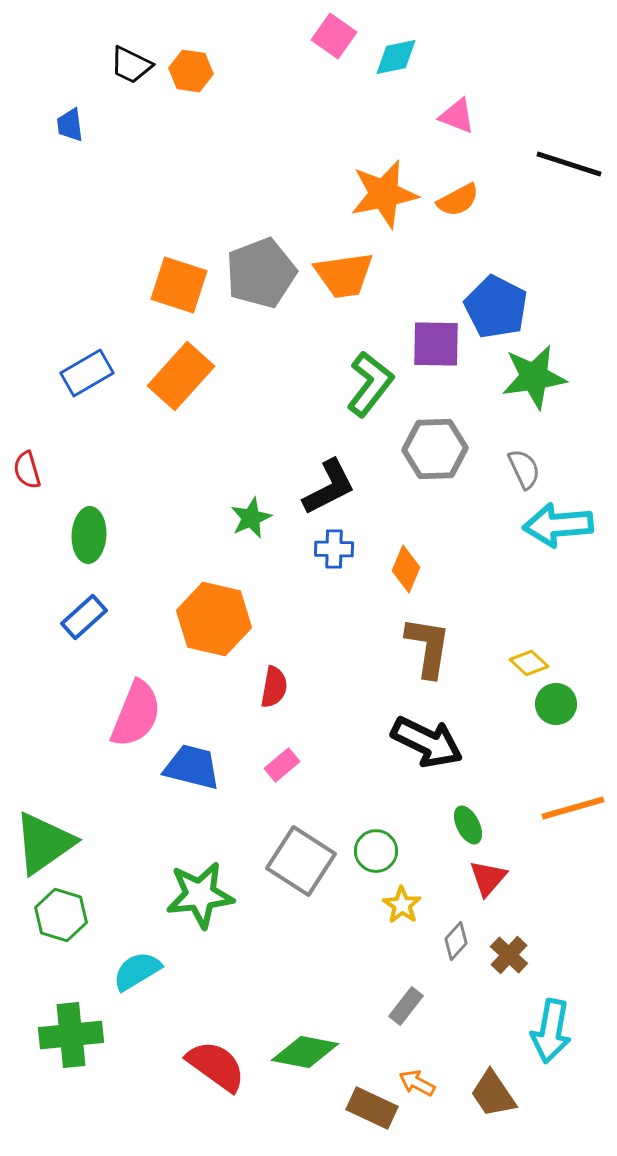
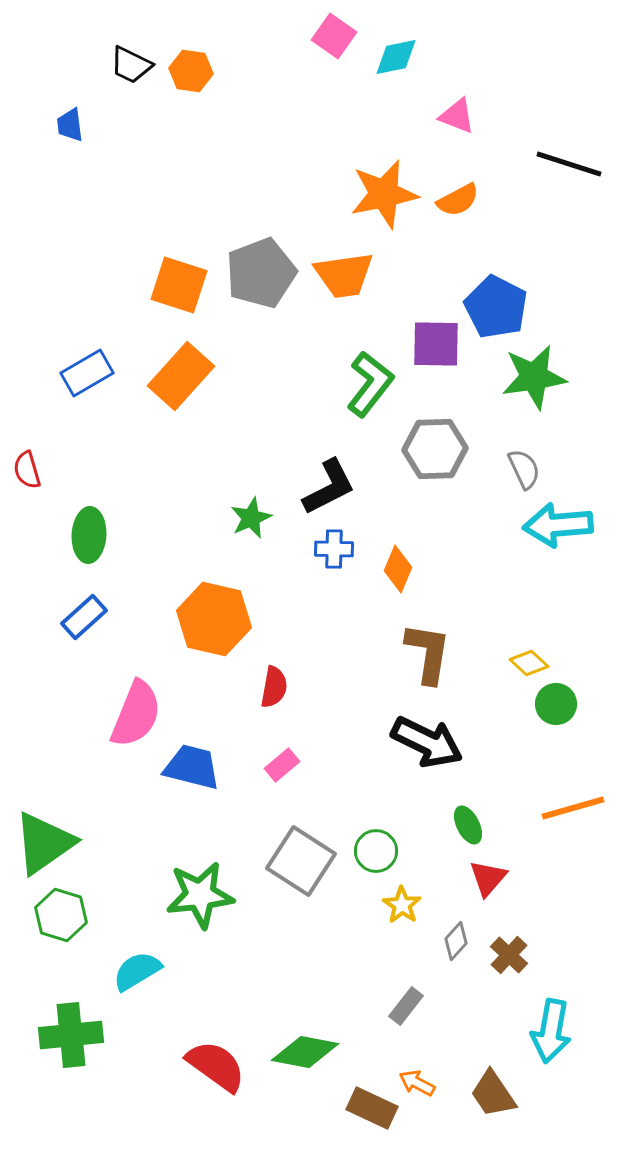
orange diamond at (406, 569): moved 8 px left
brown L-shape at (428, 647): moved 6 px down
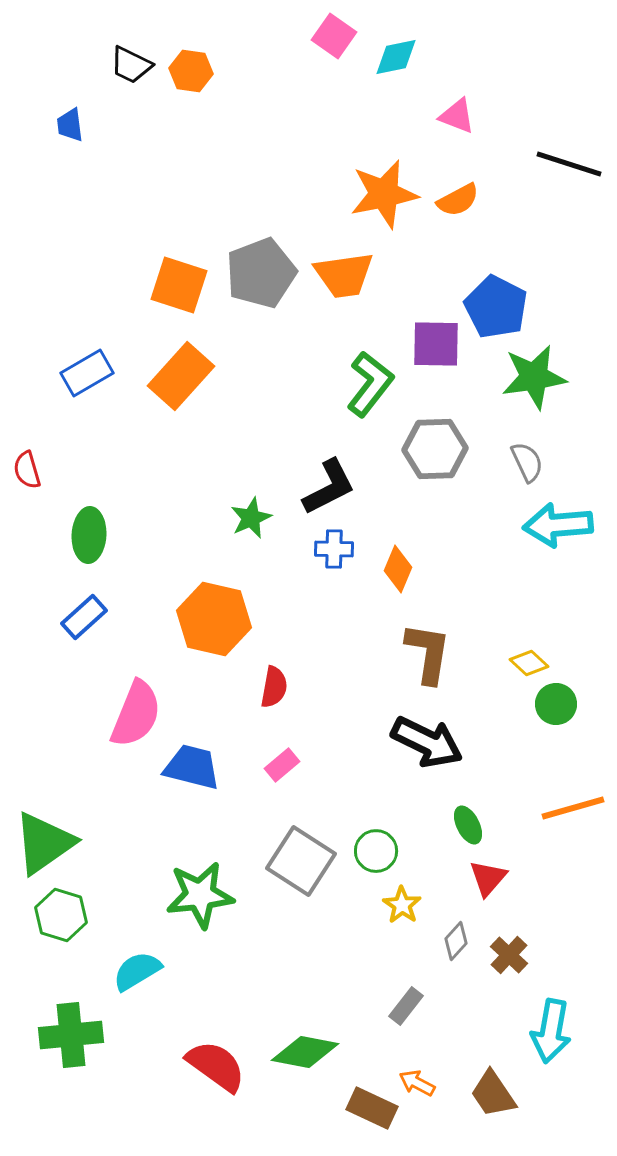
gray semicircle at (524, 469): moved 3 px right, 7 px up
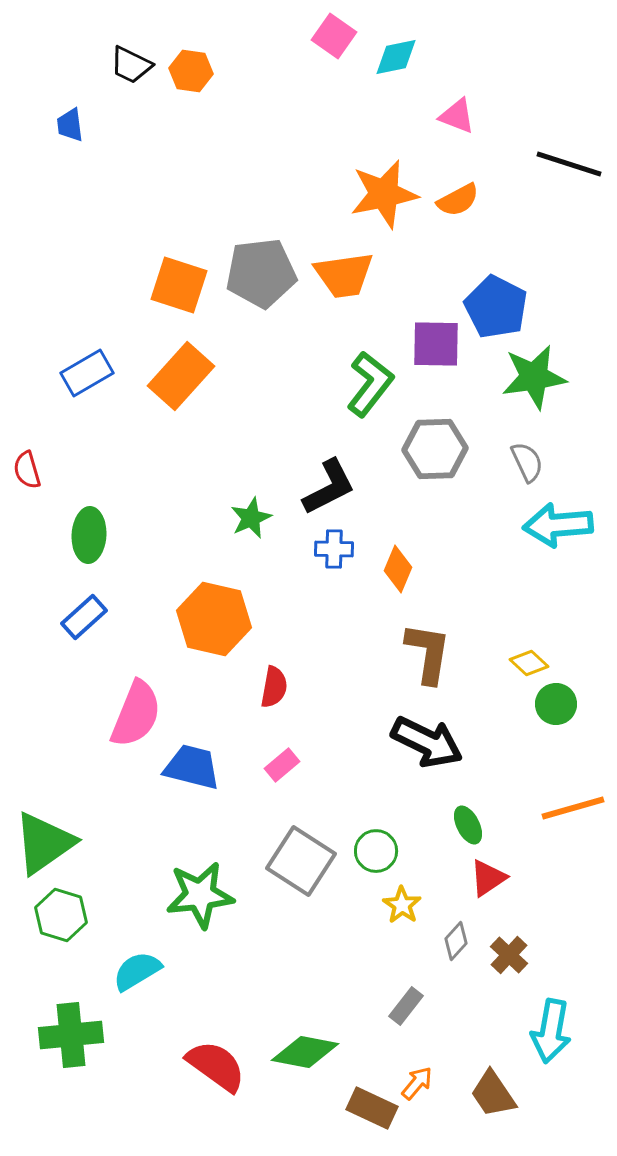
gray pentagon at (261, 273): rotated 14 degrees clockwise
red triangle at (488, 878): rotated 15 degrees clockwise
orange arrow at (417, 1083): rotated 102 degrees clockwise
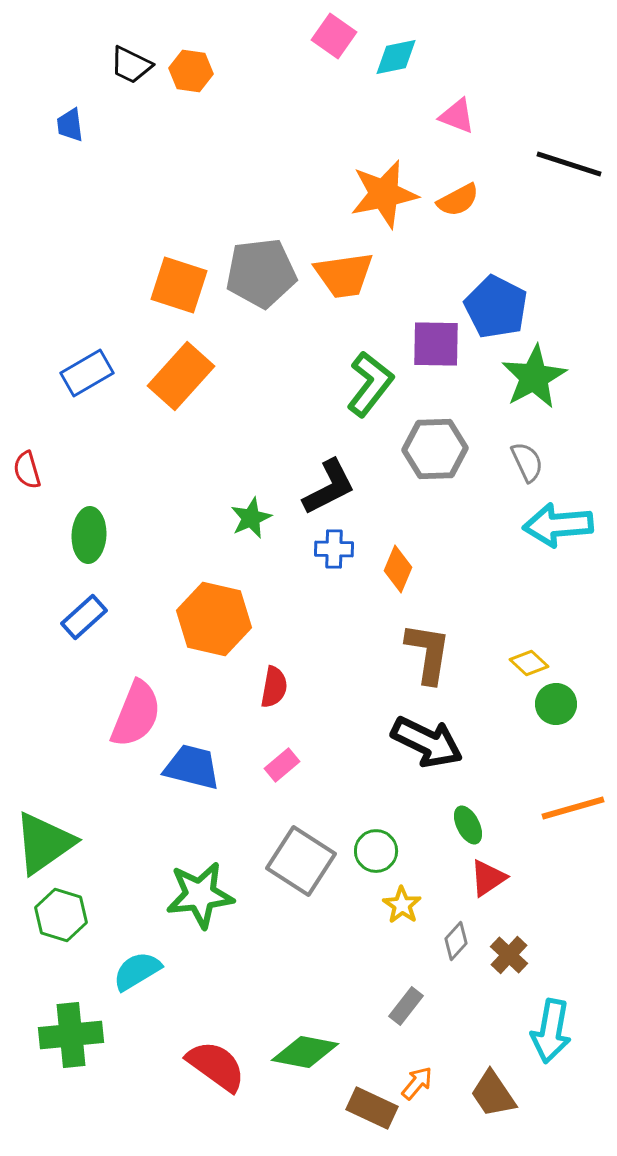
green star at (534, 377): rotated 20 degrees counterclockwise
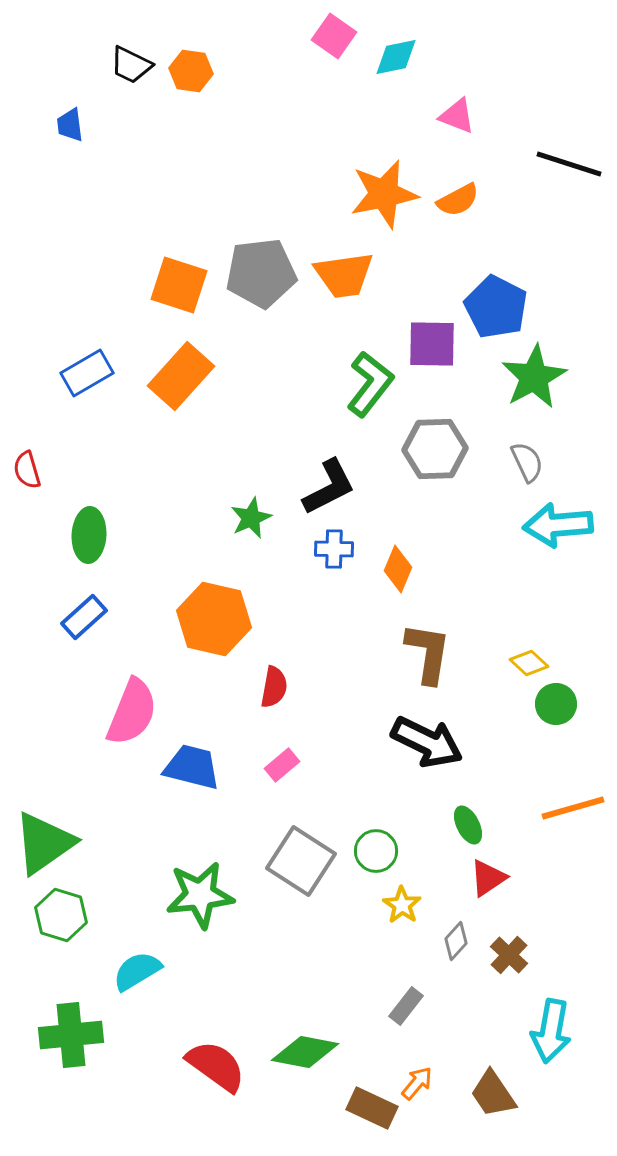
purple square at (436, 344): moved 4 px left
pink semicircle at (136, 714): moved 4 px left, 2 px up
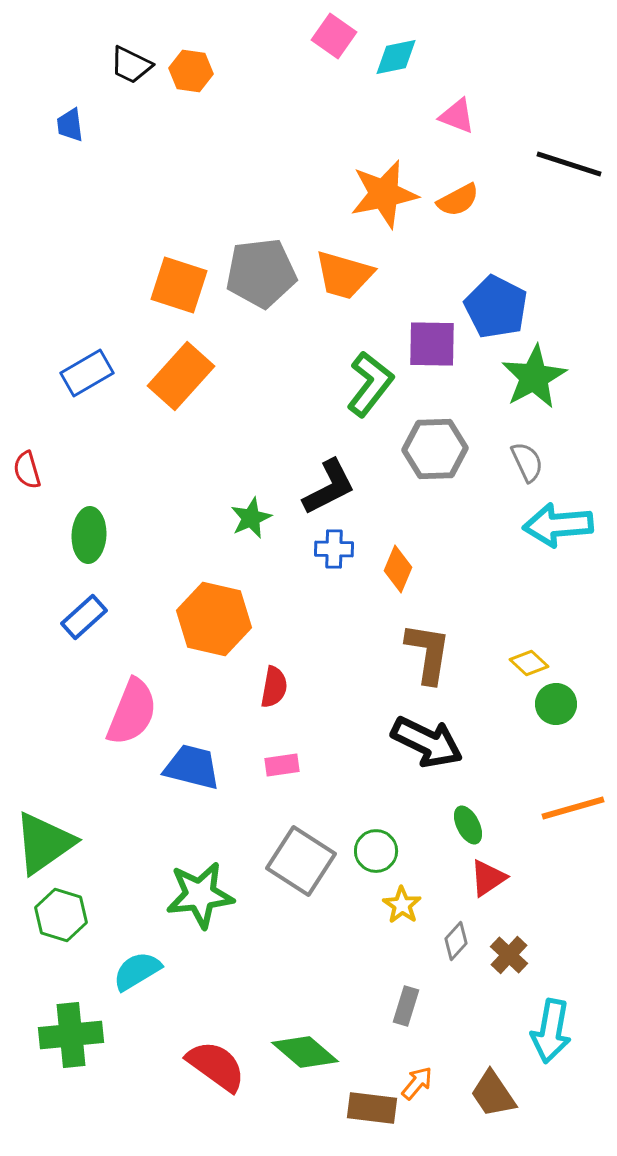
orange trapezoid at (344, 275): rotated 24 degrees clockwise
pink rectangle at (282, 765): rotated 32 degrees clockwise
gray rectangle at (406, 1006): rotated 21 degrees counterclockwise
green diamond at (305, 1052): rotated 30 degrees clockwise
brown rectangle at (372, 1108): rotated 18 degrees counterclockwise
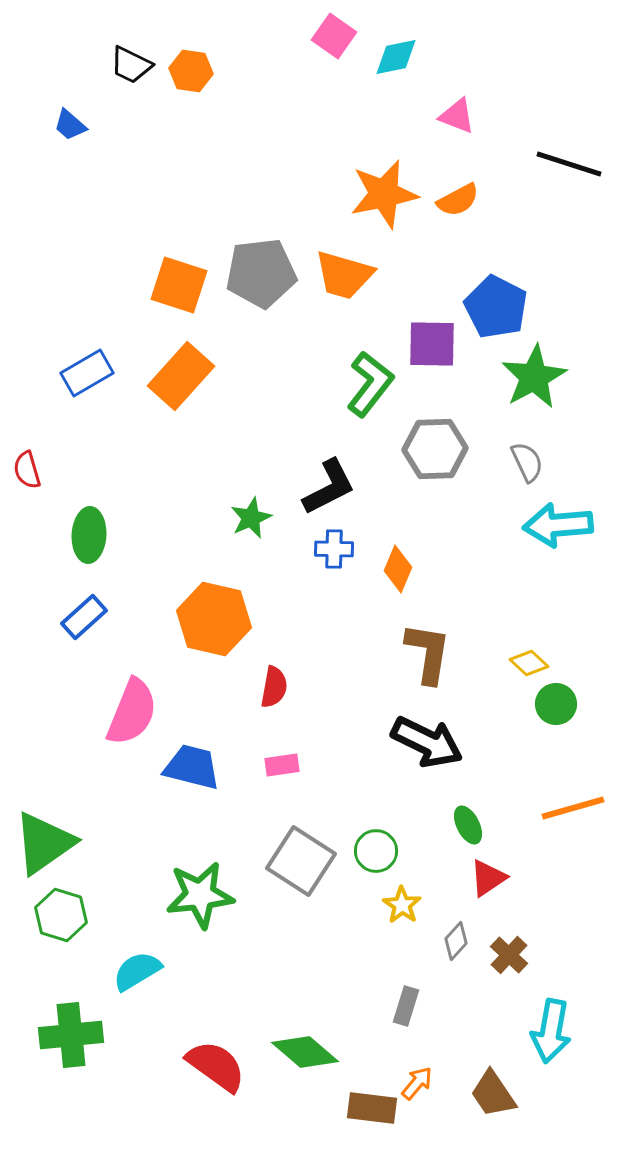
blue trapezoid at (70, 125): rotated 42 degrees counterclockwise
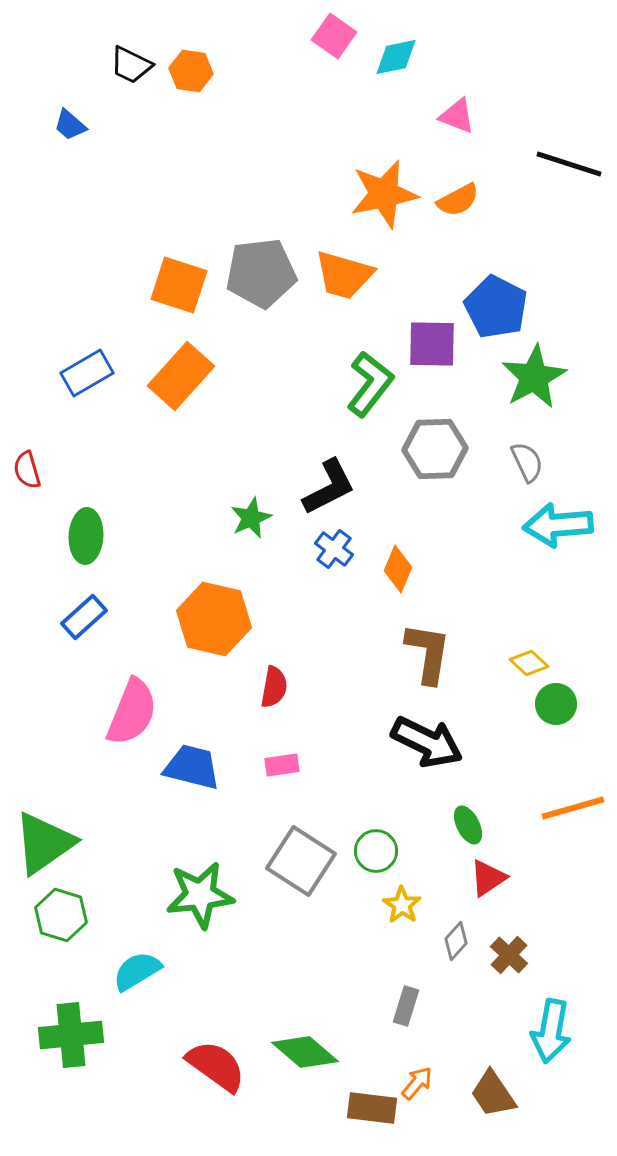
green ellipse at (89, 535): moved 3 px left, 1 px down
blue cross at (334, 549): rotated 36 degrees clockwise
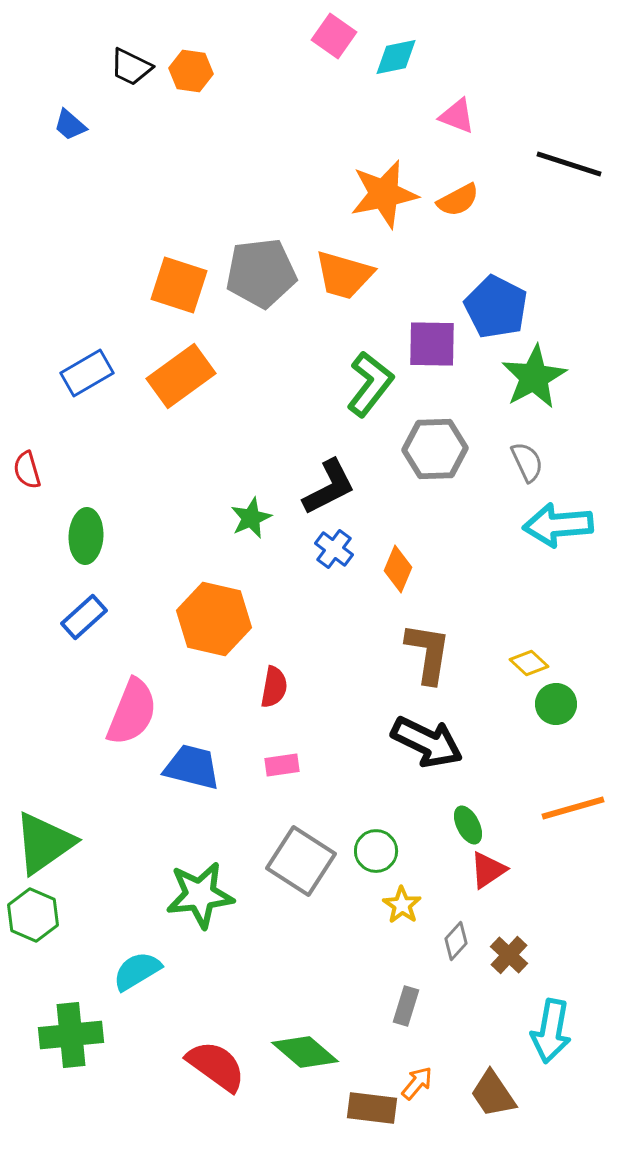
black trapezoid at (131, 65): moved 2 px down
orange rectangle at (181, 376): rotated 12 degrees clockwise
red triangle at (488, 878): moved 8 px up
green hexagon at (61, 915): moved 28 px left; rotated 6 degrees clockwise
